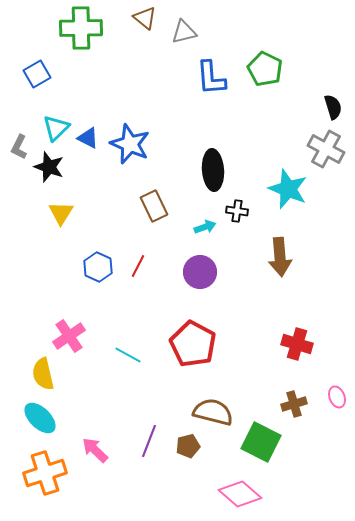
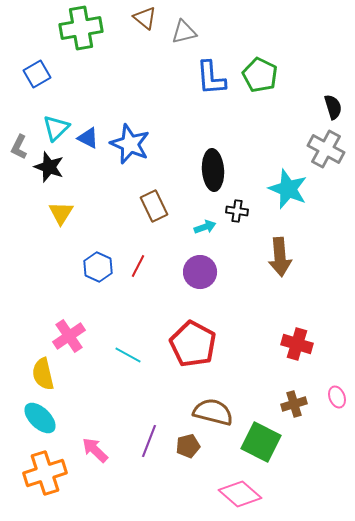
green cross: rotated 9 degrees counterclockwise
green pentagon: moved 5 px left, 6 px down
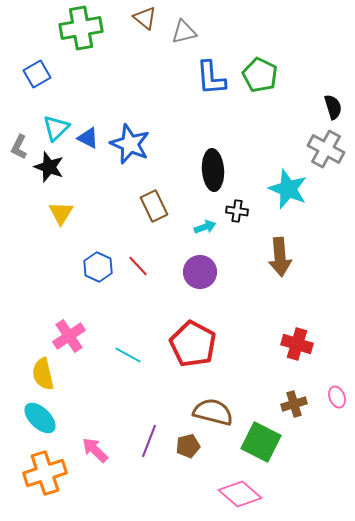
red line: rotated 70 degrees counterclockwise
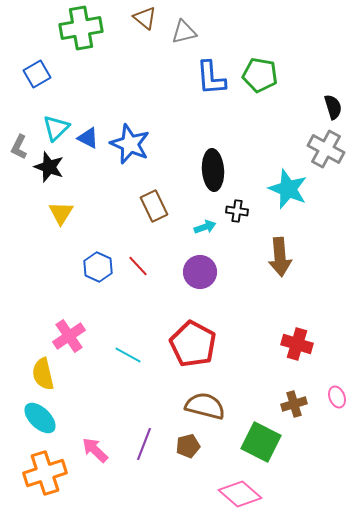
green pentagon: rotated 16 degrees counterclockwise
brown semicircle: moved 8 px left, 6 px up
purple line: moved 5 px left, 3 px down
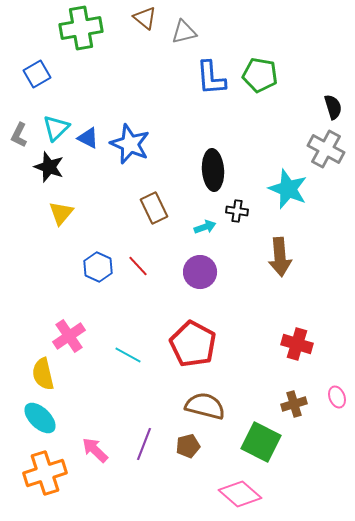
gray L-shape: moved 12 px up
brown rectangle: moved 2 px down
yellow triangle: rotated 8 degrees clockwise
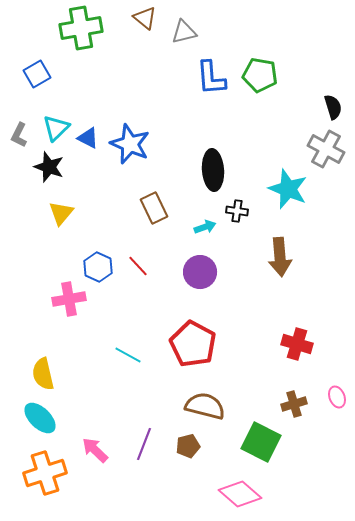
pink cross: moved 37 px up; rotated 24 degrees clockwise
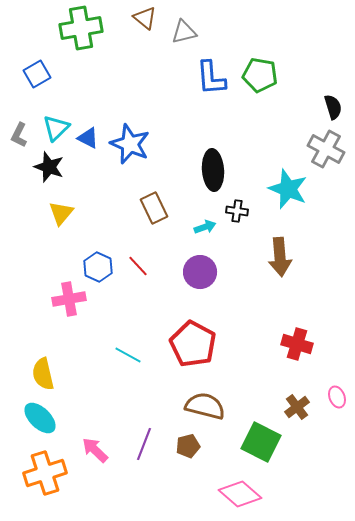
brown cross: moved 3 px right, 3 px down; rotated 20 degrees counterclockwise
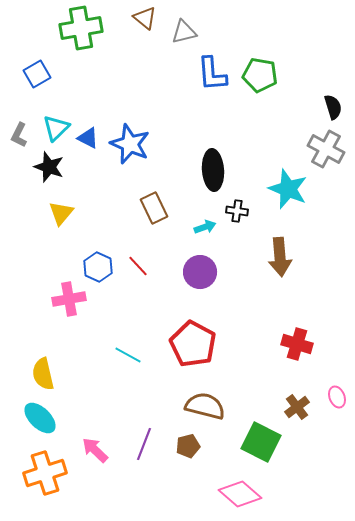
blue L-shape: moved 1 px right, 4 px up
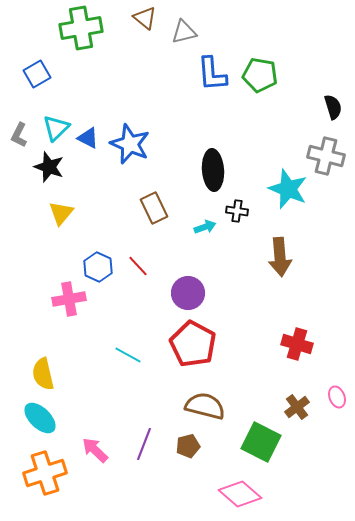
gray cross: moved 7 px down; rotated 15 degrees counterclockwise
purple circle: moved 12 px left, 21 px down
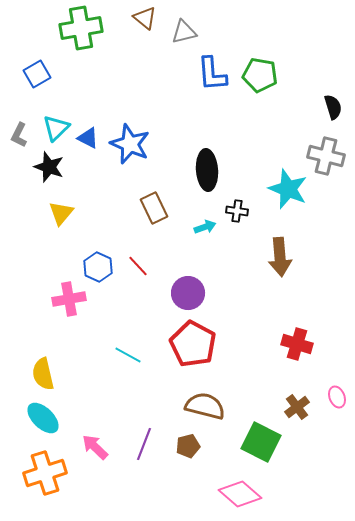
black ellipse: moved 6 px left
cyan ellipse: moved 3 px right
pink arrow: moved 3 px up
